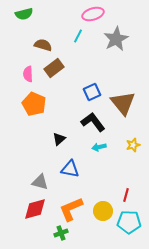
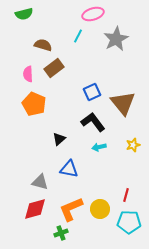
blue triangle: moved 1 px left
yellow circle: moved 3 px left, 2 px up
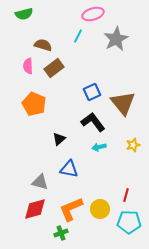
pink semicircle: moved 8 px up
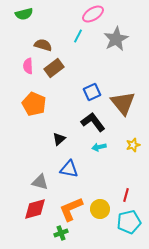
pink ellipse: rotated 15 degrees counterclockwise
cyan pentagon: rotated 15 degrees counterclockwise
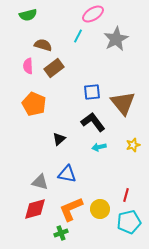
green semicircle: moved 4 px right, 1 px down
blue square: rotated 18 degrees clockwise
blue triangle: moved 2 px left, 5 px down
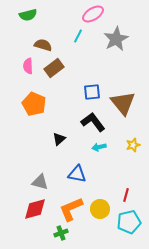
blue triangle: moved 10 px right
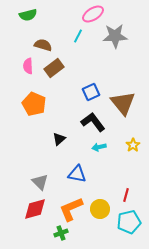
gray star: moved 1 px left, 3 px up; rotated 25 degrees clockwise
blue square: moved 1 px left; rotated 18 degrees counterclockwise
yellow star: rotated 16 degrees counterclockwise
gray triangle: rotated 30 degrees clockwise
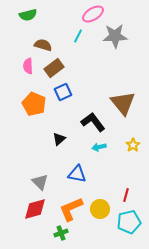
blue square: moved 28 px left
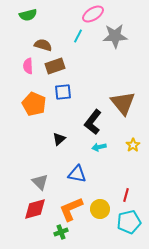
brown rectangle: moved 1 px right, 2 px up; rotated 18 degrees clockwise
blue square: rotated 18 degrees clockwise
black L-shape: rotated 105 degrees counterclockwise
green cross: moved 1 px up
